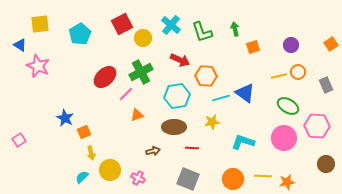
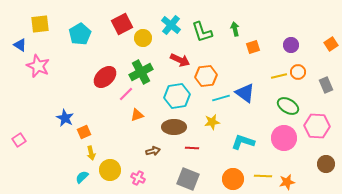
orange hexagon at (206, 76): rotated 10 degrees counterclockwise
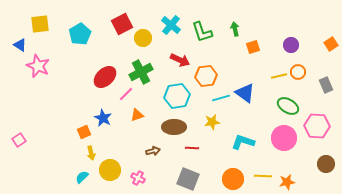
blue star at (65, 118): moved 38 px right
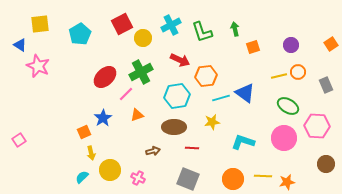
cyan cross at (171, 25): rotated 24 degrees clockwise
blue star at (103, 118): rotated 12 degrees clockwise
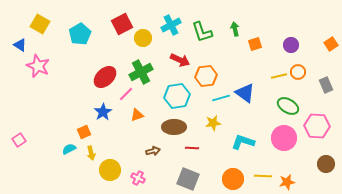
yellow square at (40, 24): rotated 36 degrees clockwise
orange square at (253, 47): moved 2 px right, 3 px up
blue star at (103, 118): moved 6 px up
yellow star at (212, 122): moved 1 px right, 1 px down
cyan semicircle at (82, 177): moved 13 px left, 28 px up; rotated 16 degrees clockwise
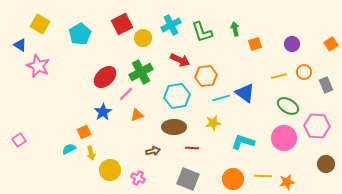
purple circle at (291, 45): moved 1 px right, 1 px up
orange circle at (298, 72): moved 6 px right
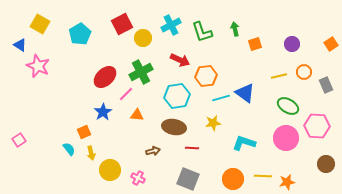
orange triangle at (137, 115): rotated 24 degrees clockwise
brown ellipse at (174, 127): rotated 10 degrees clockwise
pink circle at (284, 138): moved 2 px right
cyan L-shape at (243, 142): moved 1 px right, 1 px down
cyan semicircle at (69, 149): rotated 80 degrees clockwise
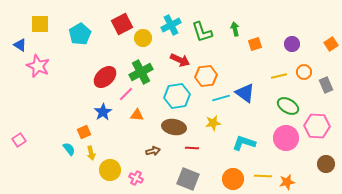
yellow square at (40, 24): rotated 30 degrees counterclockwise
pink cross at (138, 178): moved 2 px left
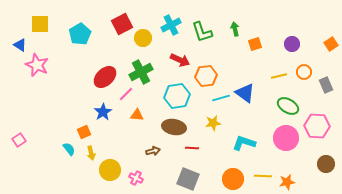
pink star at (38, 66): moved 1 px left, 1 px up
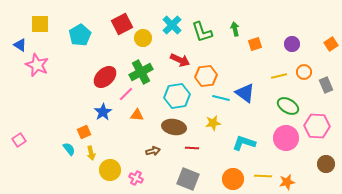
cyan cross at (171, 25): moved 1 px right; rotated 18 degrees counterclockwise
cyan pentagon at (80, 34): moved 1 px down
cyan line at (221, 98): rotated 30 degrees clockwise
